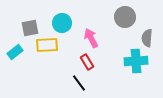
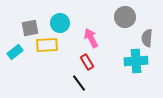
cyan circle: moved 2 px left
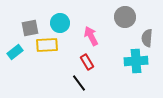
pink arrow: moved 2 px up
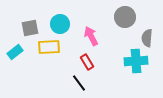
cyan circle: moved 1 px down
yellow rectangle: moved 2 px right, 2 px down
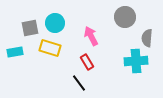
cyan circle: moved 5 px left, 1 px up
yellow rectangle: moved 1 px right, 1 px down; rotated 20 degrees clockwise
cyan rectangle: rotated 28 degrees clockwise
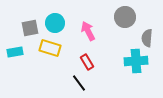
pink arrow: moved 3 px left, 5 px up
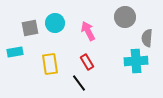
yellow rectangle: moved 16 px down; rotated 65 degrees clockwise
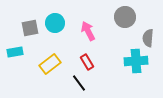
gray semicircle: moved 1 px right
yellow rectangle: rotated 60 degrees clockwise
